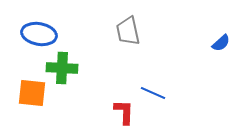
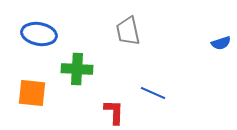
blue semicircle: rotated 24 degrees clockwise
green cross: moved 15 px right, 1 px down
red L-shape: moved 10 px left
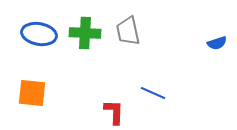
blue semicircle: moved 4 px left
green cross: moved 8 px right, 36 px up
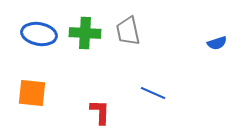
red L-shape: moved 14 px left
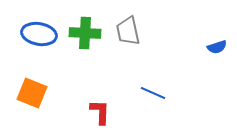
blue semicircle: moved 4 px down
orange square: rotated 16 degrees clockwise
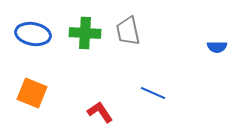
blue ellipse: moved 6 px left
blue semicircle: rotated 18 degrees clockwise
red L-shape: rotated 36 degrees counterclockwise
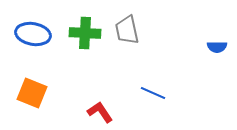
gray trapezoid: moved 1 px left, 1 px up
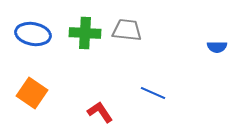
gray trapezoid: rotated 108 degrees clockwise
orange square: rotated 12 degrees clockwise
